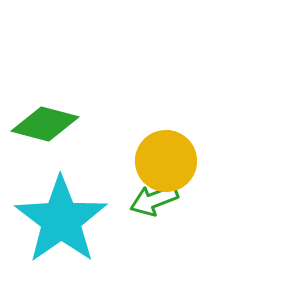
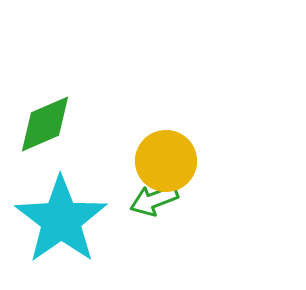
green diamond: rotated 38 degrees counterclockwise
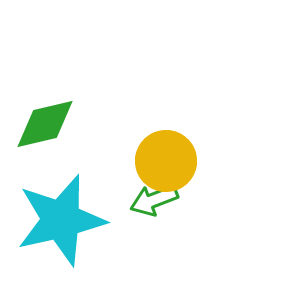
green diamond: rotated 10 degrees clockwise
cyan star: rotated 22 degrees clockwise
